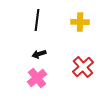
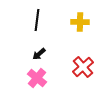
black arrow: rotated 24 degrees counterclockwise
pink cross: rotated 12 degrees counterclockwise
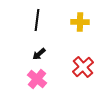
pink cross: moved 1 px down
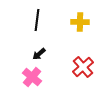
pink cross: moved 5 px left, 2 px up
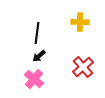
black line: moved 13 px down
black arrow: moved 2 px down
pink cross: moved 2 px right, 2 px down
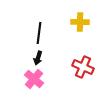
black line: moved 2 px right
black arrow: moved 1 px left, 2 px down; rotated 32 degrees counterclockwise
red cross: rotated 25 degrees counterclockwise
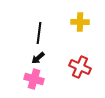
black arrow: rotated 32 degrees clockwise
red cross: moved 3 px left
pink cross: rotated 24 degrees counterclockwise
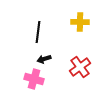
black line: moved 1 px left, 1 px up
black arrow: moved 6 px right, 1 px down; rotated 24 degrees clockwise
red cross: rotated 30 degrees clockwise
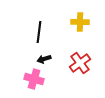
black line: moved 1 px right
red cross: moved 4 px up
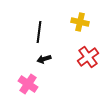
yellow cross: rotated 12 degrees clockwise
red cross: moved 8 px right, 6 px up
pink cross: moved 6 px left, 5 px down; rotated 18 degrees clockwise
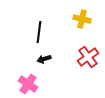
yellow cross: moved 2 px right, 3 px up
